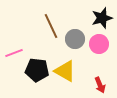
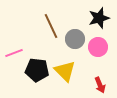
black star: moved 3 px left
pink circle: moved 1 px left, 3 px down
yellow triangle: rotated 15 degrees clockwise
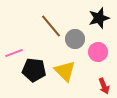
brown line: rotated 15 degrees counterclockwise
pink circle: moved 5 px down
black pentagon: moved 3 px left
red arrow: moved 4 px right, 1 px down
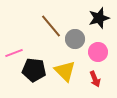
red arrow: moved 9 px left, 7 px up
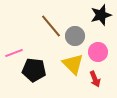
black star: moved 2 px right, 3 px up
gray circle: moved 3 px up
yellow triangle: moved 8 px right, 7 px up
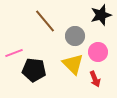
brown line: moved 6 px left, 5 px up
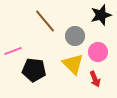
pink line: moved 1 px left, 2 px up
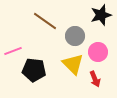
brown line: rotated 15 degrees counterclockwise
